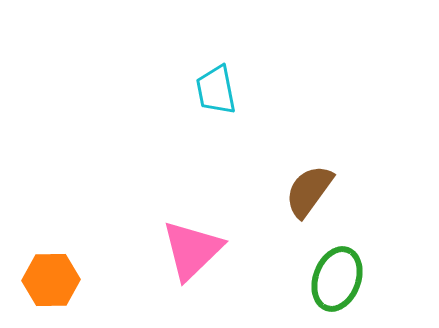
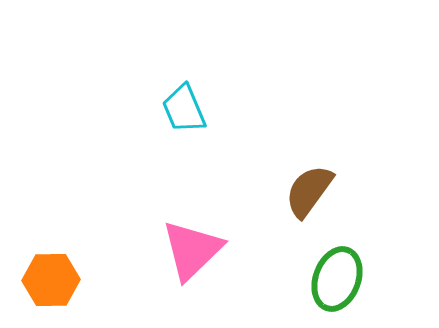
cyan trapezoid: moved 32 px left, 19 px down; rotated 12 degrees counterclockwise
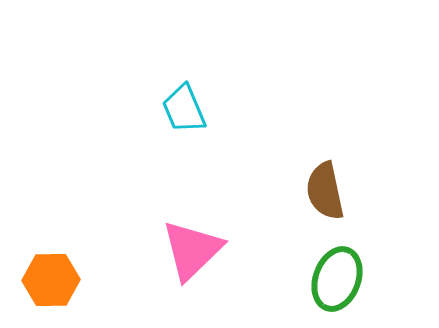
brown semicircle: moved 16 px right; rotated 48 degrees counterclockwise
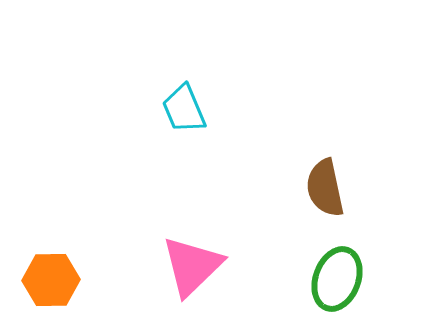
brown semicircle: moved 3 px up
pink triangle: moved 16 px down
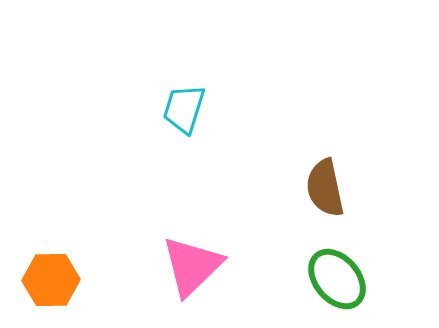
cyan trapezoid: rotated 40 degrees clockwise
green ellipse: rotated 60 degrees counterclockwise
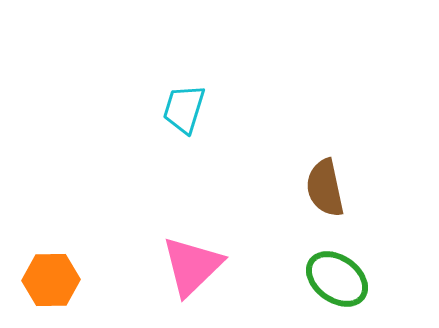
green ellipse: rotated 14 degrees counterclockwise
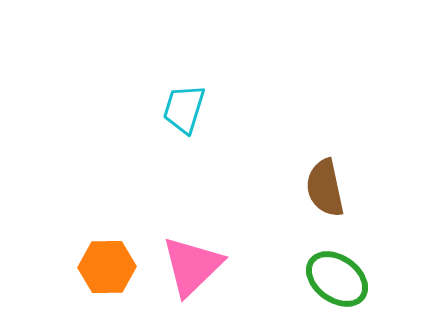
orange hexagon: moved 56 px right, 13 px up
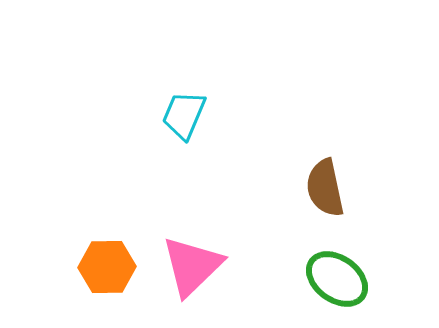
cyan trapezoid: moved 6 px down; rotated 6 degrees clockwise
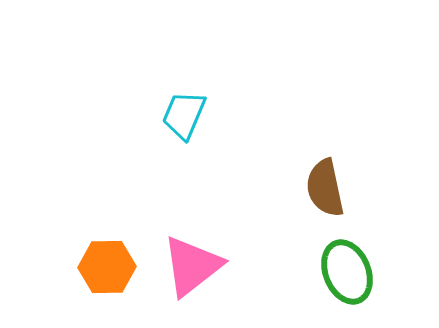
pink triangle: rotated 6 degrees clockwise
green ellipse: moved 10 px right, 7 px up; rotated 32 degrees clockwise
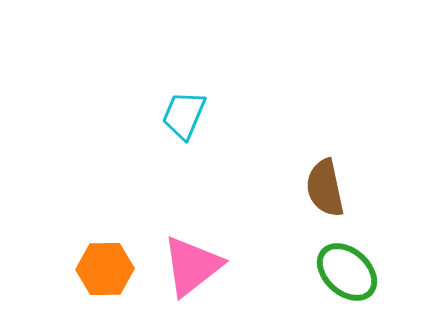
orange hexagon: moved 2 px left, 2 px down
green ellipse: rotated 26 degrees counterclockwise
